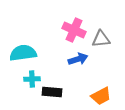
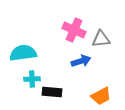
blue arrow: moved 3 px right, 2 px down
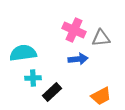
gray triangle: moved 1 px up
blue arrow: moved 3 px left, 2 px up; rotated 12 degrees clockwise
cyan cross: moved 1 px right, 1 px up
black rectangle: rotated 48 degrees counterclockwise
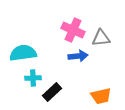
pink cross: moved 1 px left
blue arrow: moved 3 px up
orange trapezoid: rotated 15 degrees clockwise
